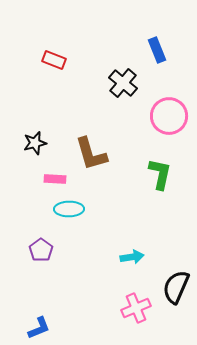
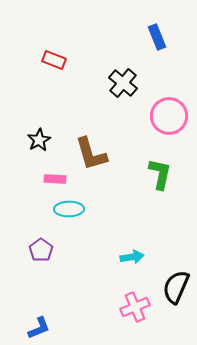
blue rectangle: moved 13 px up
black star: moved 4 px right, 3 px up; rotated 15 degrees counterclockwise
pink cross: moved 1 px left, 1 px up
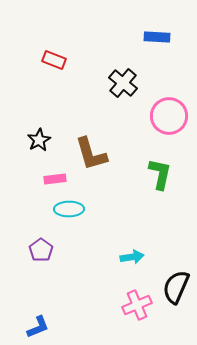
blue rectangle: rotated 65 degrees counterclockwise
pink rectangle: rotated 10 degrees counterclockwise
pink cross: moved 2 px right, 2 px up
blue L-shape: moved 1 px left, 1 px up
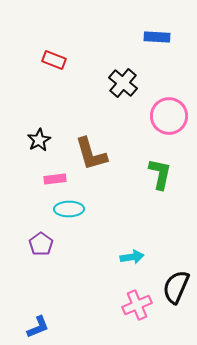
purple pentagon: moved 6 px up
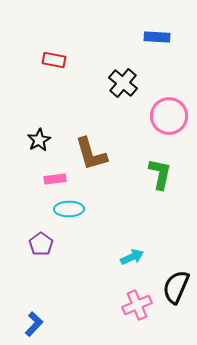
red rectangle: rotated 10 degrees counterclockwise
cyan arrow: rotated 15 degrees counterclockwise
blue L-shape: moved 4 px left, 3 px up; rotated 25 degrees counterclockwise
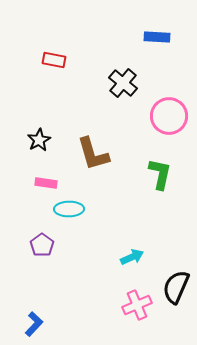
brown L-shape: moved 2 px right
pink rectangle: moved 9 px left, 4 px down; rotated 15 degrees clockwise
purple pentagon: moved 1 px right, 1 px down
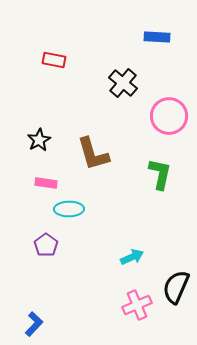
purple pentagon: moved 4 px right
